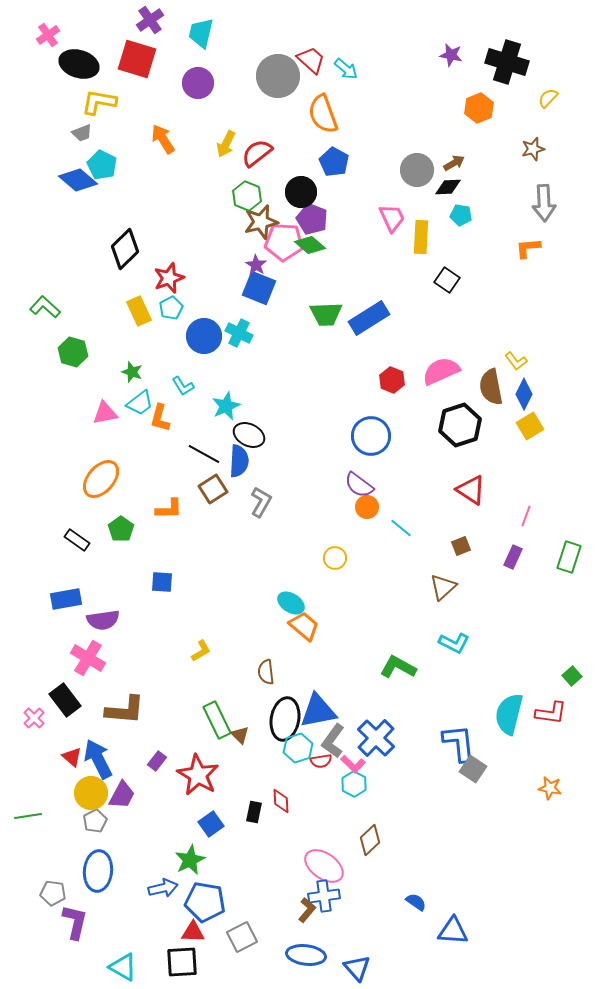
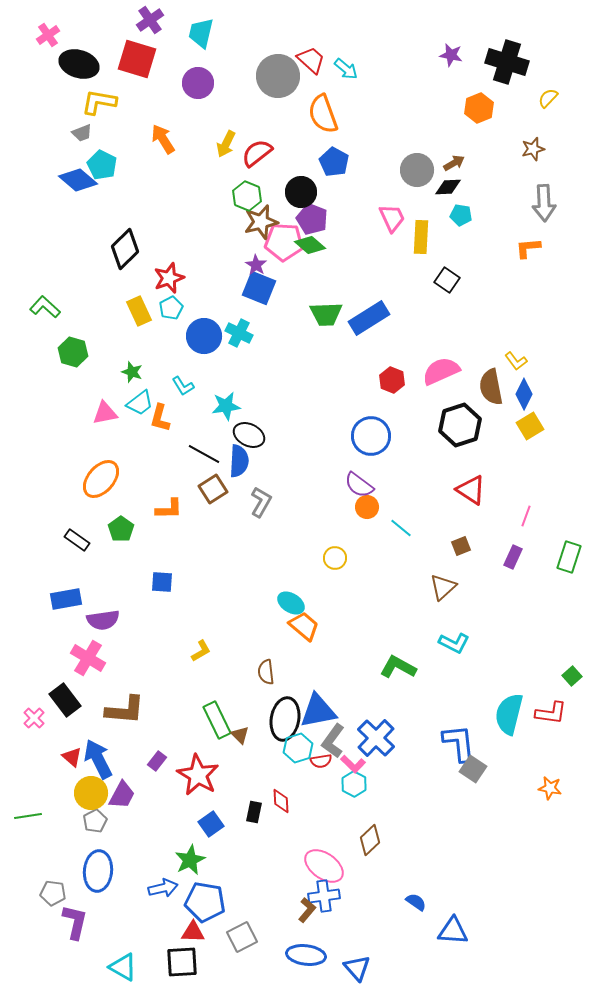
cyan star at (226, 406): rotated 16 degrees clockwise
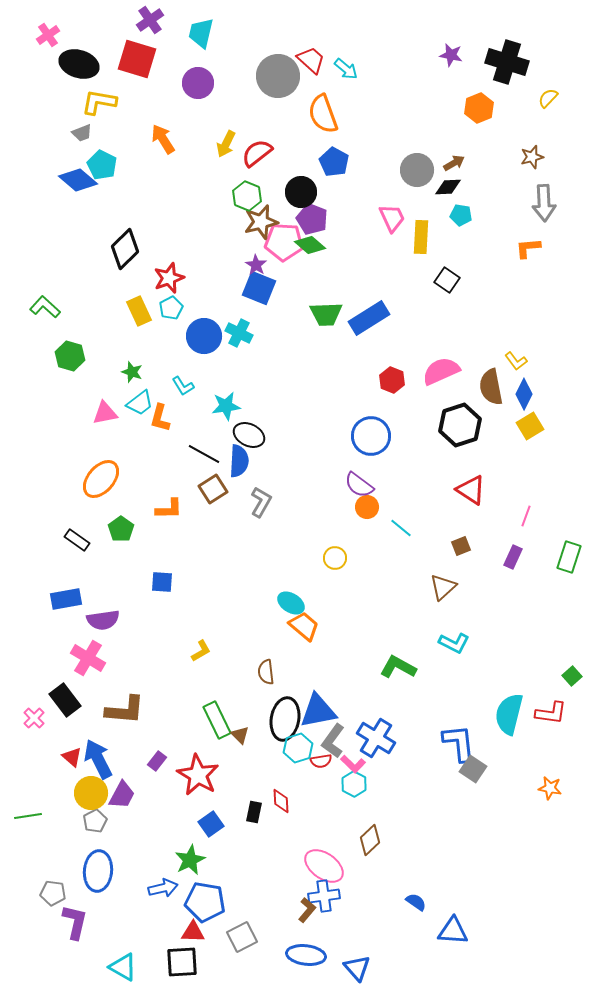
brown star at (533, 149): moved 1 px left, 8 px down
green hexagon at (73, 352): moved 3 px left, 4 px down
blue cross at (376, 738): rotated 12 degrees counterclockwise
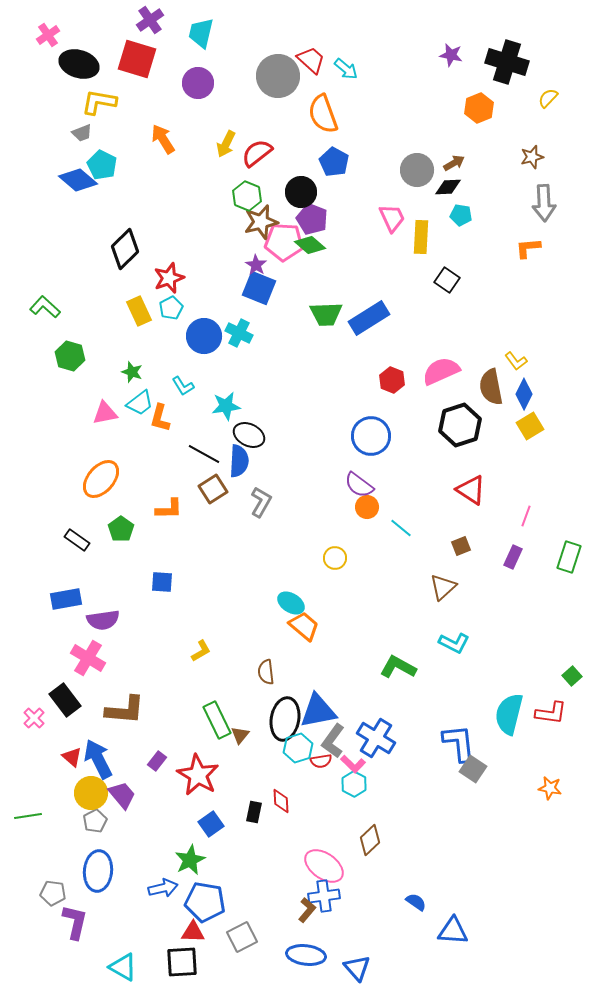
brown triangle at (240, 735): rotated 24 degrees clockwise
purple trapezoid at (122, 795): rotated 68 degrees counterclockwise
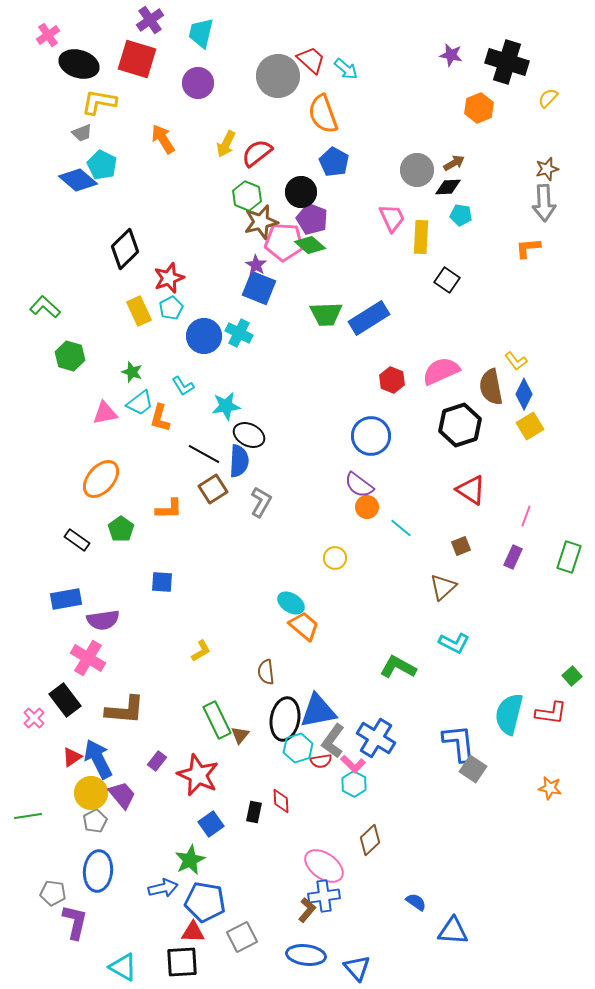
brown star at (532, 157): moved 15 px right, 12 px down
red triangle at (72, 757): rotated 45 degrees clockwise
red star at (198, 775): rotated 6 degrees counterclockwise
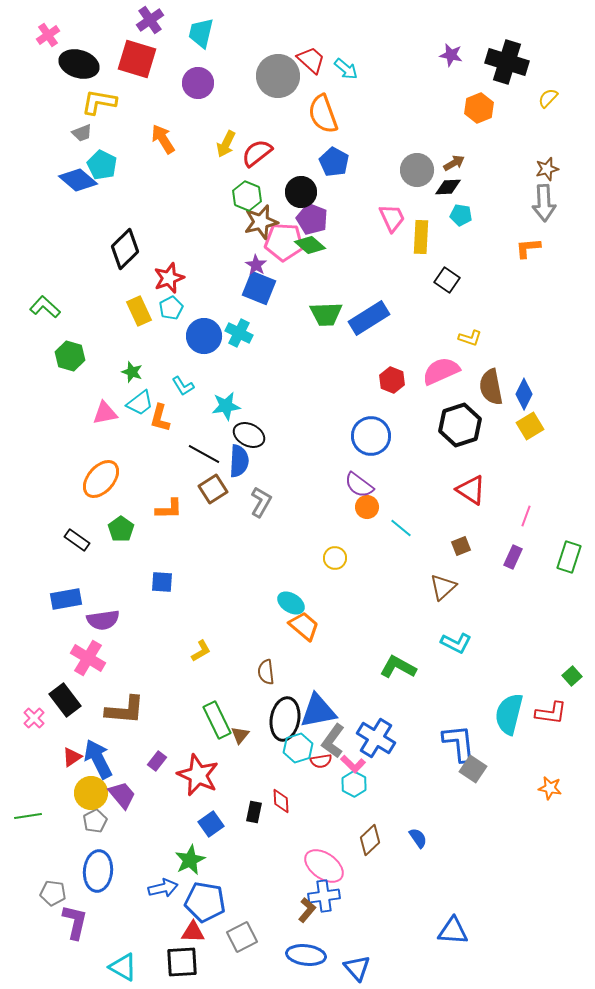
yellow L-shape at (516, 361): moved 46 px left, 23 px up; rotated 35 degrees counterclockwise
cyan L-shape at (454, 643): moved 2 px right
blue semicircle at (416, 902): moved 2 px right, 64 px up; rotated 20 degrees clockwise
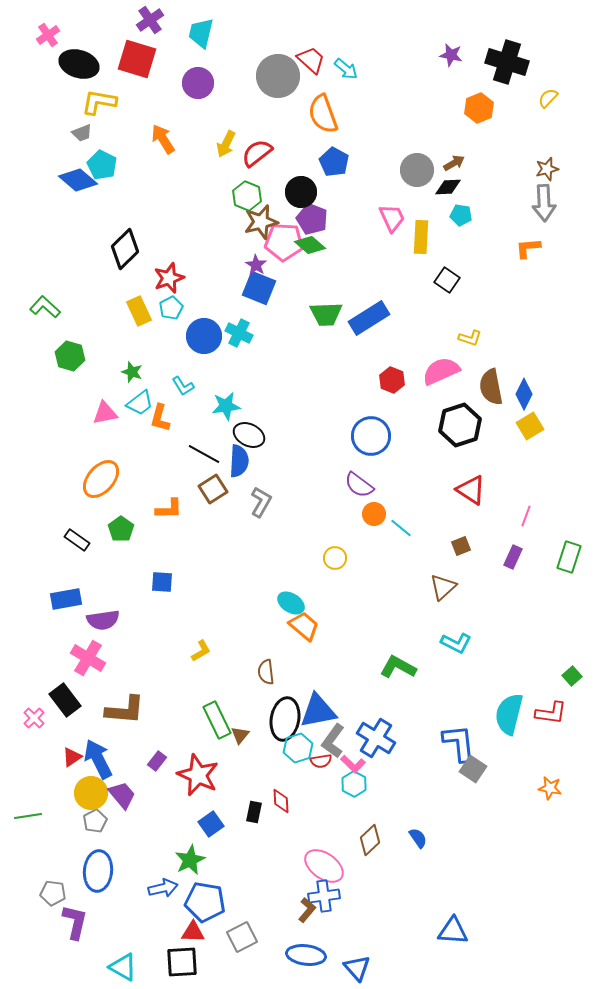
orange circle at (367, 507): moved 7 px right, 7 px down
